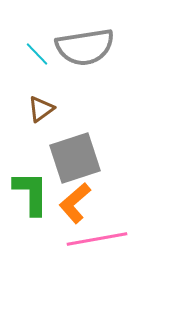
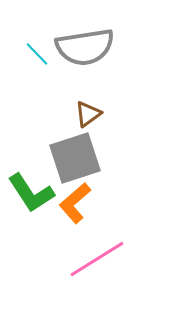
brown triangle: moved 47 px right, 5 px down
green L-shape: rotated 147 degrees clockwise
pink line: moved 20 px down; rotated 22 degrees counterclockwise
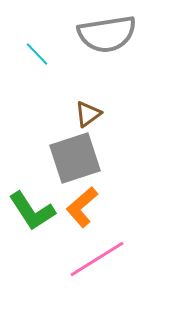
gray semicircle: moved 22 px right, 13 px up
green L-shape: moved 1 px right, 18 px down
orange L-shape: moved 7 px right, 4 px down
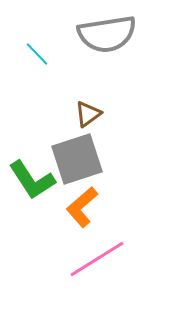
gray square: moved 2 px right, 1 px down
green L-shape: moved 31 px up
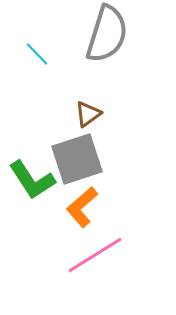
gray semicircle: rotated 64 degrees counterclockwise
pink line: moved 2 px left, 4 px up
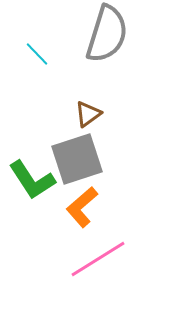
pink line: moved 3 px right, 4 px down
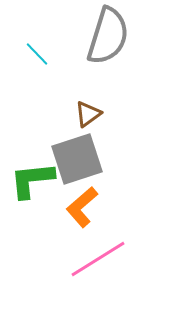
gray semicircle: moved 1 px right, 2 px down
green L-shape: rotated 117 degrees clockwise
